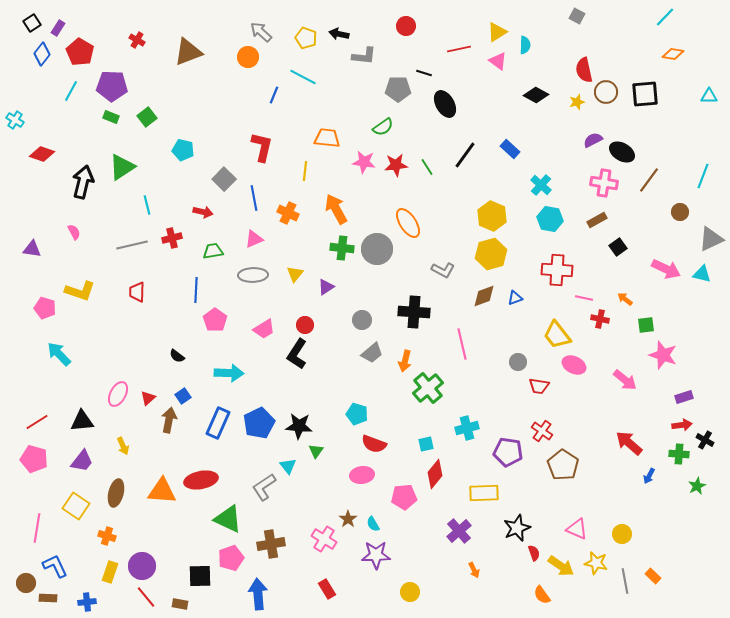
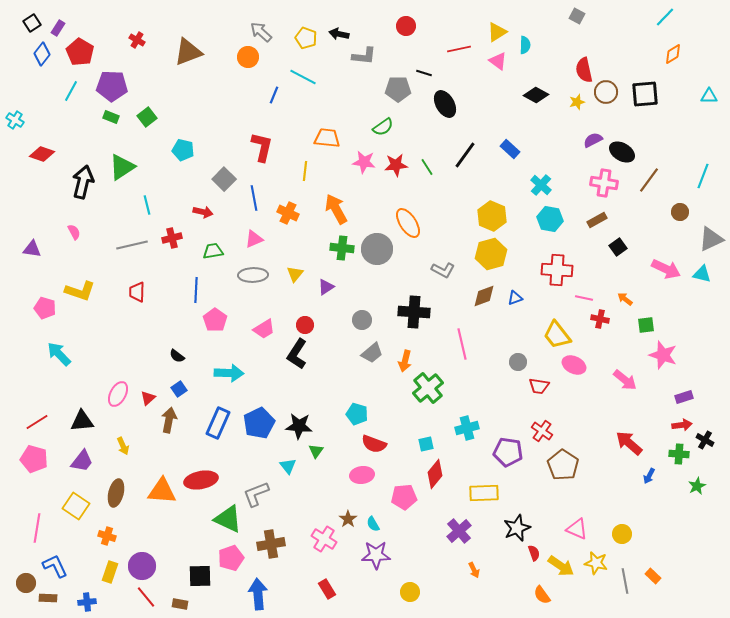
orange diamond at (673, 54): rotated 40 degrees counterclockwise
blue square at (183, 396): moved 4 px left, 7 px up
gray L-shape at (264, 487): moved 8 px left, 7 px down; rotated 12 degrees clockwise
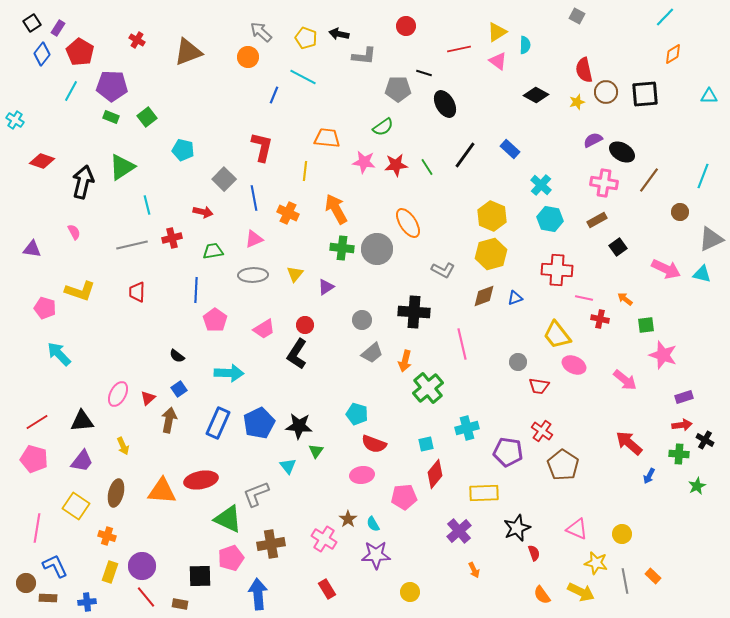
red diamond at (42, 154): moved 7 px down
yellow arrow at (561, 566): moved 20 px right, 26 px down; rotated 8 degrees counterclockwise
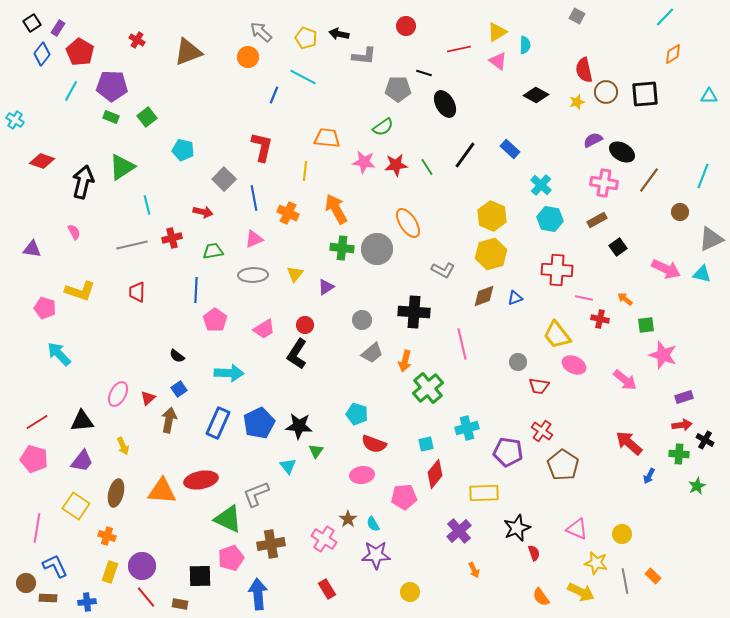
orange semicircle at (542, 595): moved 1 px left, 2 px down
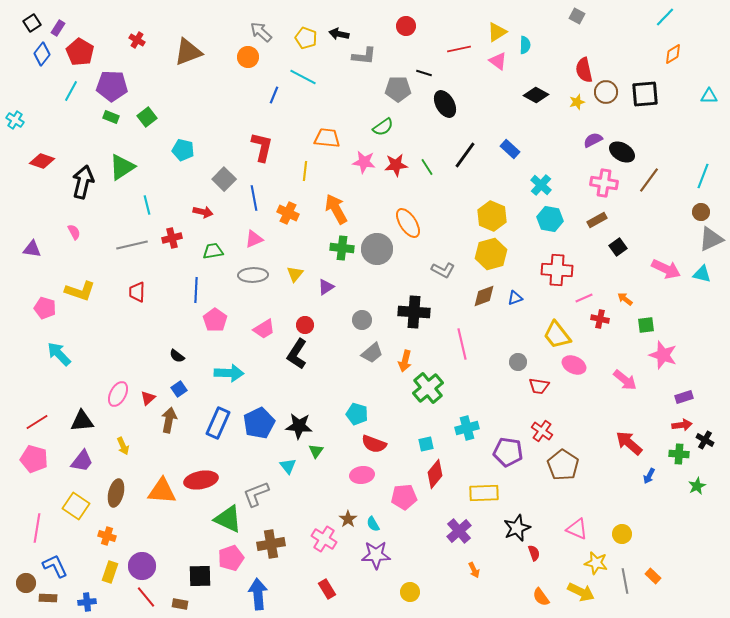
brown circle at (680, 212): moved 21 px right
pink line at (584, 298): rotated 36 degrees counterclockwise
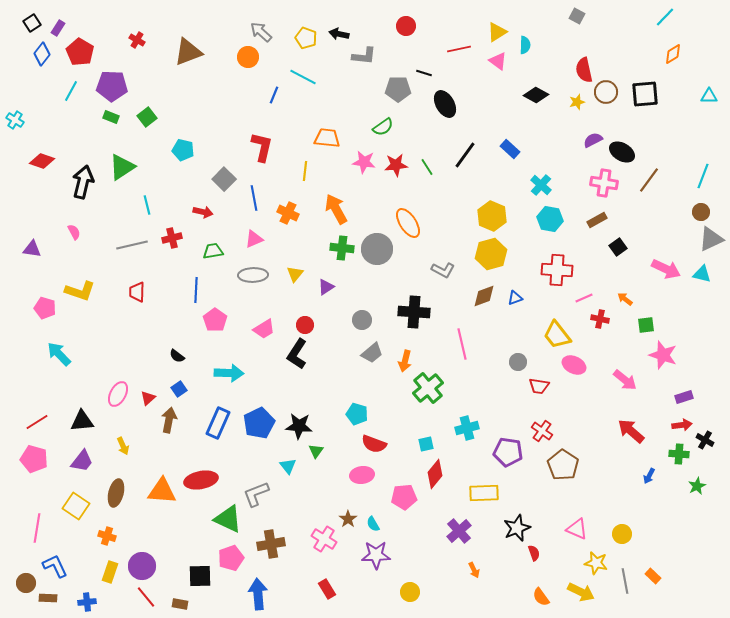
red arrow at (629, 443): moved 2 px right, 12 px up
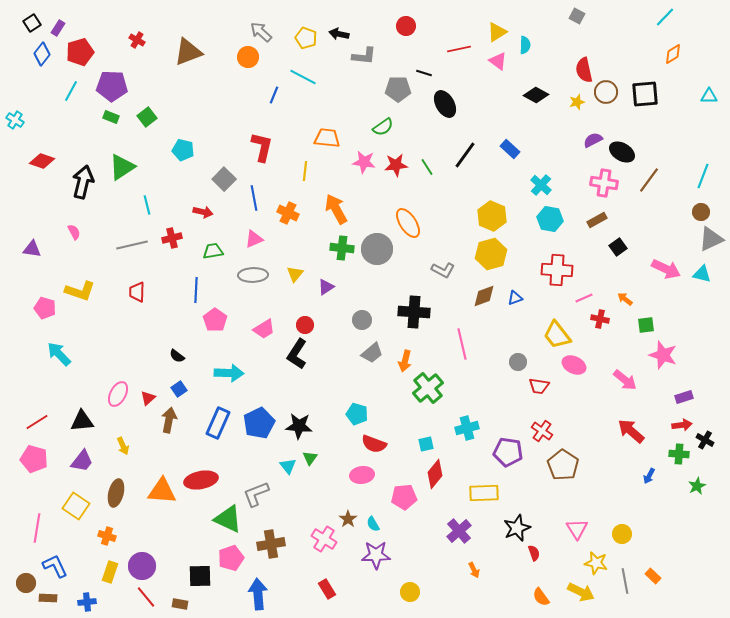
red pentagon at (80, 52): rotated 24 degrees clockwise
green triangle at (316, 451): moved 6 px left, 7 px down
pink triangle at (577, 529): rotated 35 degrees clockwise
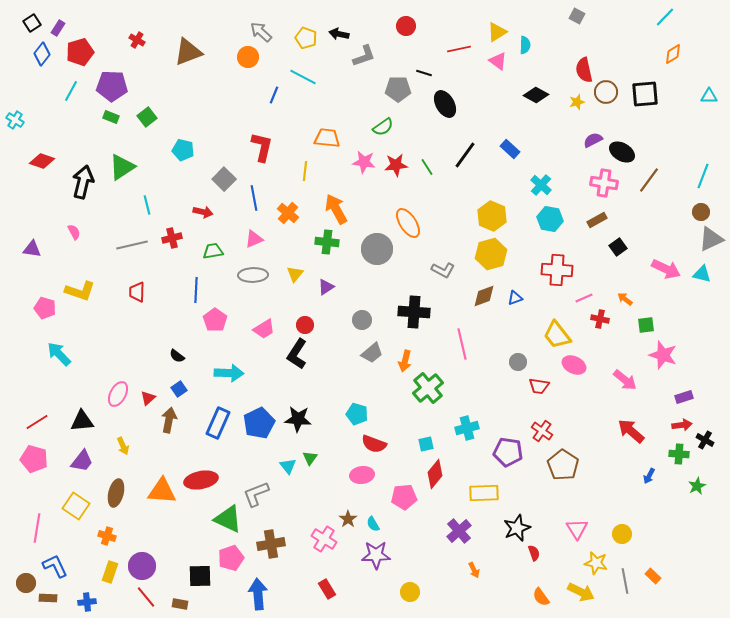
gray L-shape at (364, 56): rotated 25 degrees counterclockwise
orange cross at (288, 213): rotated 15 degrees clockwise
green cross at (342, 248): moved 15 px left, 6 px up
black star at (299, 426): moved 1 px left, 7 px up
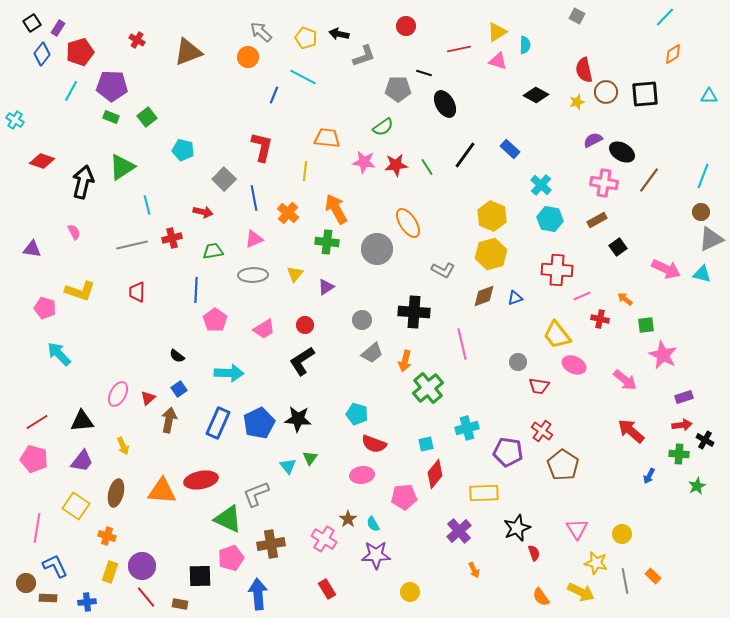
pink triangle at (498, 61): rotated 18 degrees counterclockwise
pink line at (584, 298): moved 2 px left, 2 px up
black L-shape at (297, 354): moved 5 px right, 7 px down; rotated 24 degrees clockwise
pink star at (663, 355): rotated 8 degrees clockwise
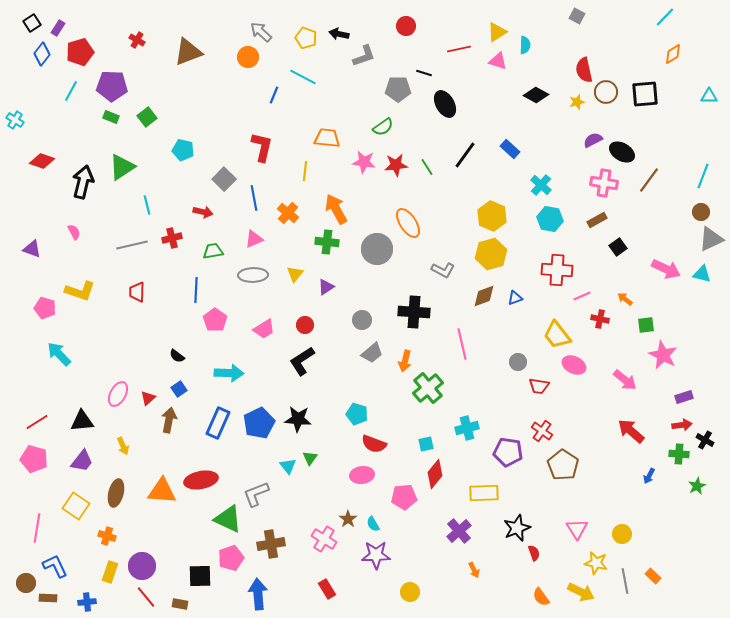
purple triangle at (32, 249): rotated 12 degrees clockwise
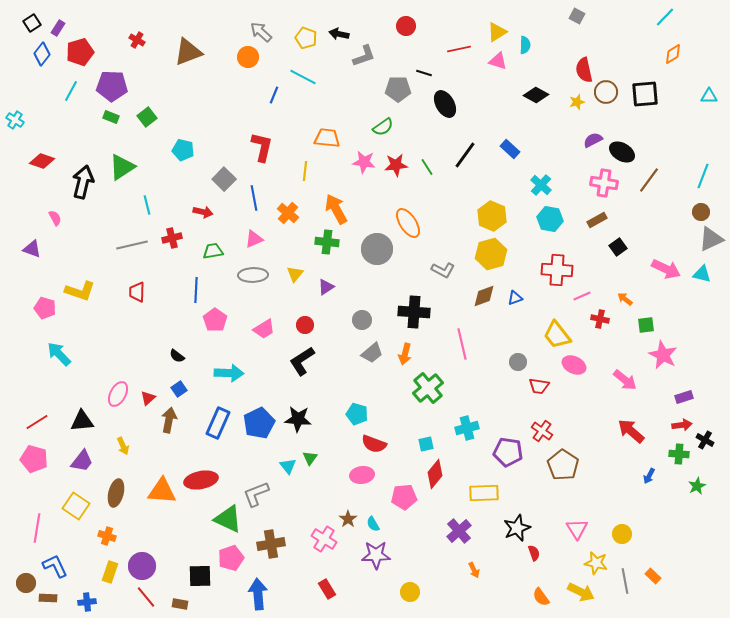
pink semicircle at (74, 232): moved 19 px left, 14 px up
orange arrow at (405, 361): moved 7 px up
